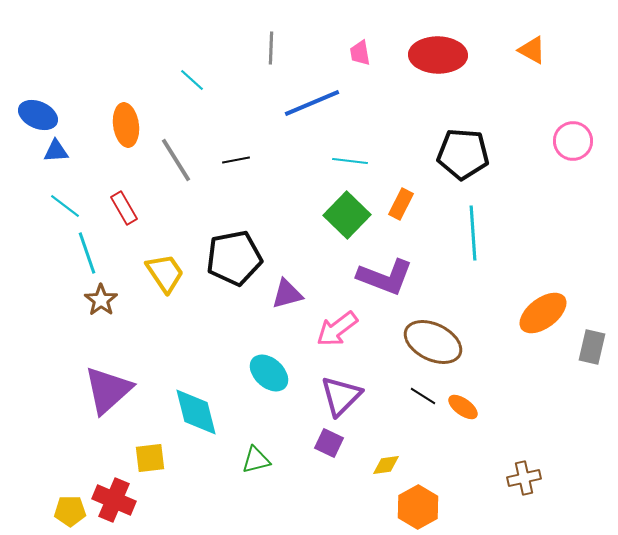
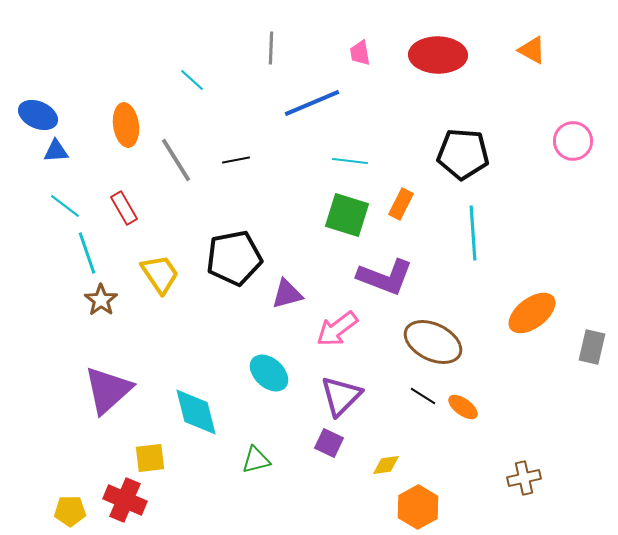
green square at (347, 215): rotated 27 degrees counterclockwise
yellow trapezoid at (165, 273): moved 5 px left, 1 px down
orange ellipse at (543, 313): moved 11 px left
red cross at (114, 500): moved 11 px right
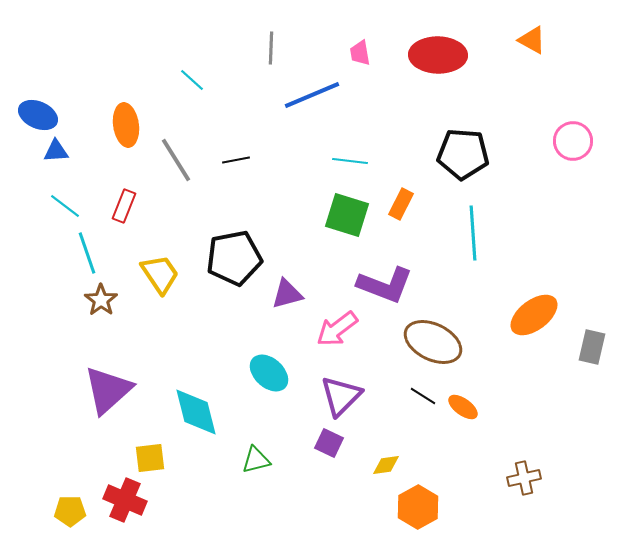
orange triangle at (532, 50): moved 10 px up
blue line at (312, 103): moved 8 px up
red rectangle at (124, 208): moved 2 px up; rotated 52 degrees clockwise
purple L-shape at (385, 277): moved 8 px down
orange ellipse at (532, 313): moved 2 px right, 2 px down
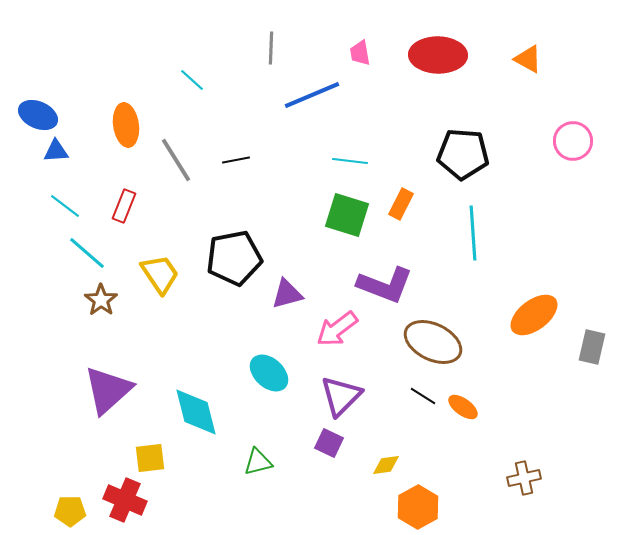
orange triangle at (532, 40): moved 4 px left, 19 px down
cyan line at (87, 253): rotated 30 degrees counterclockwise
green triangle at (256, 460): moved 2 px right, 2 px down
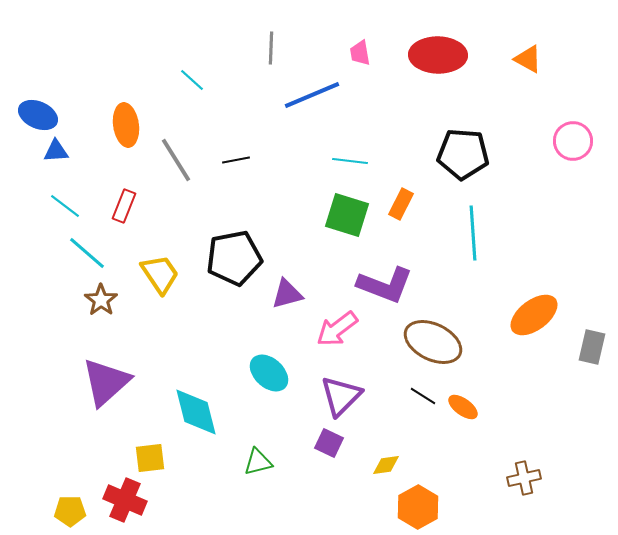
purple triangle at (108, 390): moved 2 px left, 8 px up
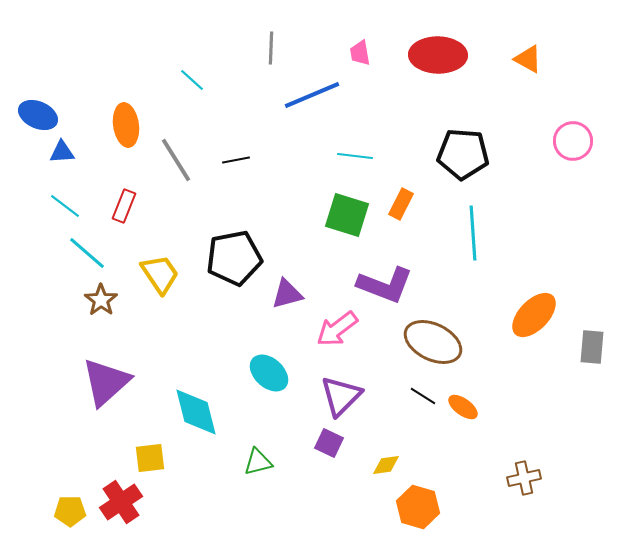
blue triangle at (56, 151): moved 6 px right, 1 px down
cyan line at (350, 161): moved 5 px right, 5 px up
orange ellipse at (534, 315): rotated 9 degrees counterclockwise
gray rectangle at (592, 347): rotated 8 degrees counterclockwise
red cross at (125, 500): moved 4 px left, 2 px down; rotated 33 degrees clockwise
orange hexagon at (418, 507): rotated 15 degrees counterclockwise
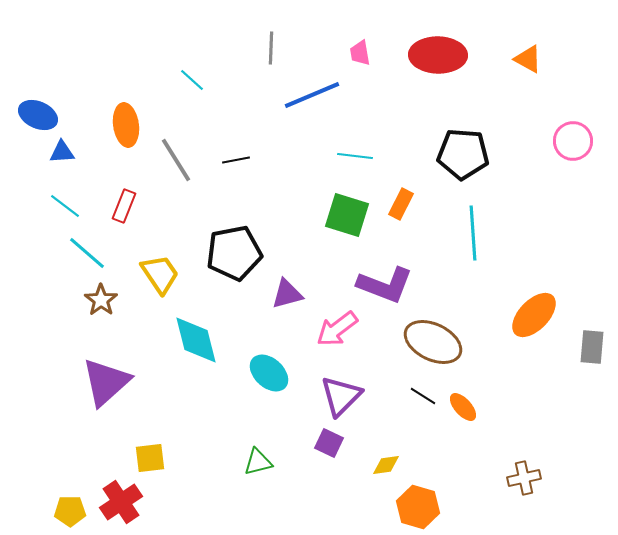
black pentagon at (234, 258): moved 5 px up
orange ellipse at (463, 407): rotated 12 degrees clockwise
cyan diamond at (196, 412): moved 72 px up
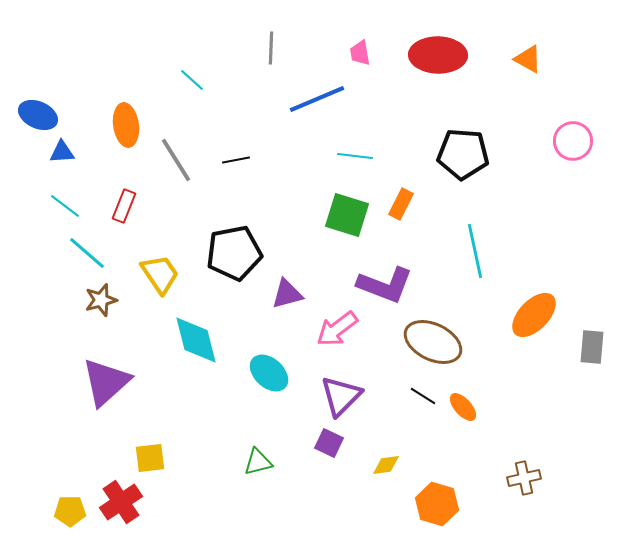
blue line at (312, 95): moved 5 px right, 4 px down
cyan line at (473, 233): moved 2 px right, 18 px down; rotated 8 degrees counterclockwise
brown star at (101, 300): rotated 20 degrees clockwise
orange hexagon at (418, 507): moved 19 px right, 3 px up
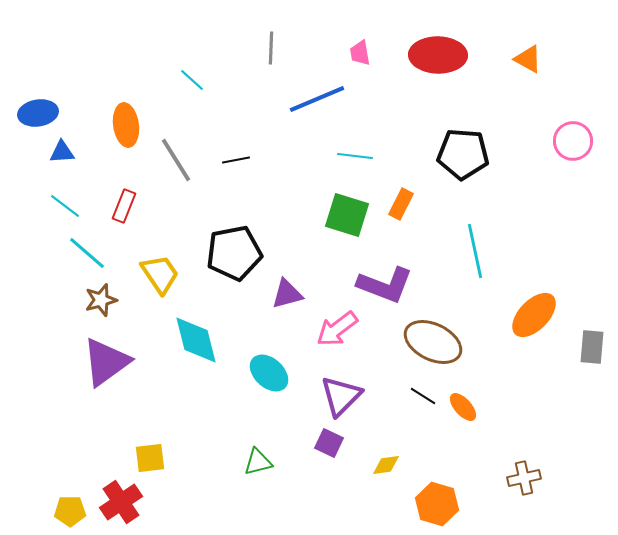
blue ellipse at (38, 115): moved 2 px up; rotated 33 degrees counterclockwise
purple triangle at (106, 382): moved 20 px up; rotated 6 degrees clockwise
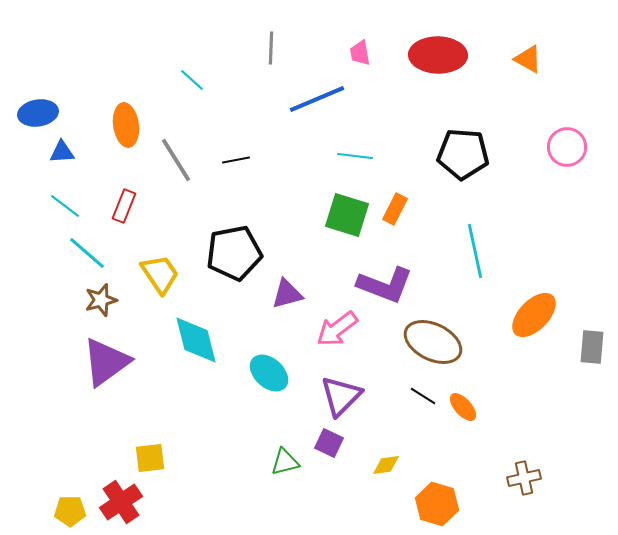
pink circle at (573, 141): moved 6 px left, 6 px down
orange rectangle at (401, 204): moved 6 px left, 5 px down
green triangle at (258, 462): moved 27 px right
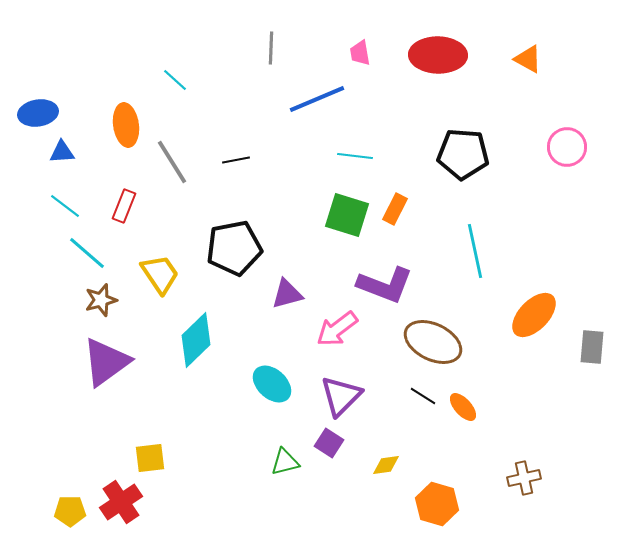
cyan line at (192, 80): moved 17 px left
gray line at (176, 160): moved 4 px left, 2 px down
black pentagon at (234, 253): moved 5 px up
cyan diamond at (196, 340): rotated 60 degrees clockwise
cyan ellipse at (269, 373): moved 3 px right, 11 px down
purple square at (329, 443): rotated 8 degrees clockwise
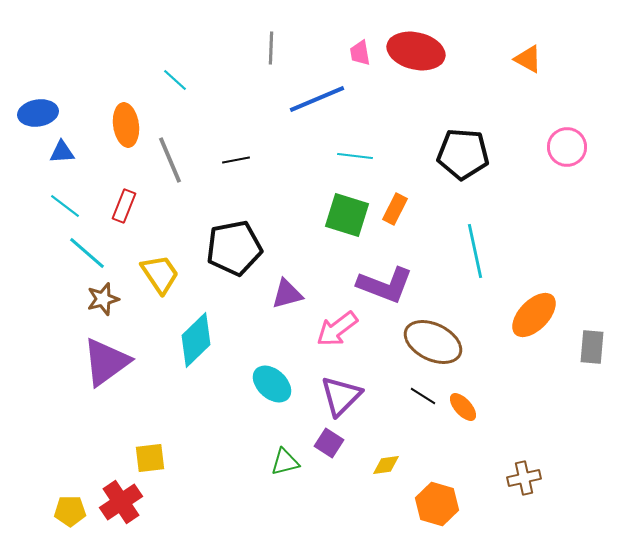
red ellipse at (438, 55): moved 22 px left, 4 px up; rotated 12 degrees clockwise
gray line at (172, 162): moved 2 px left, 2 px up; rotated 9 degrees clockwise
brown star at (101, 300): moved 2 px right, 1 px up
